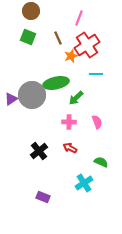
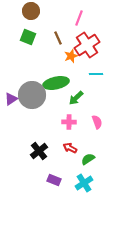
green semicircle: moved 13 px left, 3 px up; rotated 56 degrees counterclockwise
purple rectangle: moved 11 px right, 17 px up
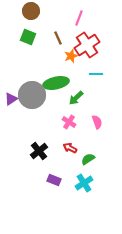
pink cross: rotated 32 degrees clockwise
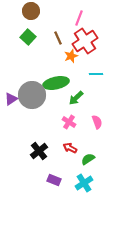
green square: rotated 21 degrees clockwise
red cross: moved 2 px left, 4 px up
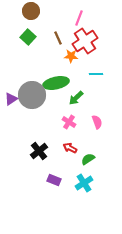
orange star: rotated 24 degrees clockwise
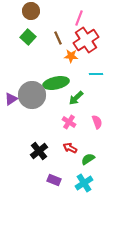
red cross: moved 1 px right, 1 px up
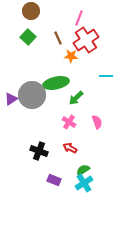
cyan line: moved 10 px right, 2 px down
black cross: rotated 30 degrees counterclockwise
green semicircle: moved 5 px left, 11 px down
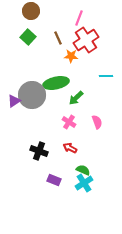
purple triangle: moved 3 px right, 2 px down
green semicircle: rotated 56 degrees clockwise
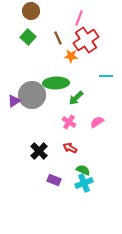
green ellipse: rotated 10 degrees clockwise
pink semicircle: rotated 104 degrees counterclockwise
black cross: rotated 24 degrees clockwise
cyan cross: rotated 12 degrees clockwise
